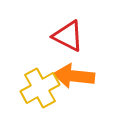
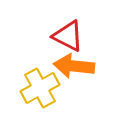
orange arrow: moved 10 px up
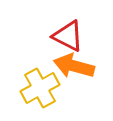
orange arrow: rotated 9 degrees clockwise
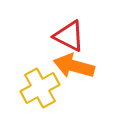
red triangle: moved 1 px right
